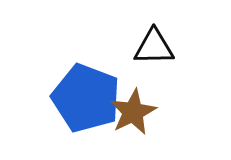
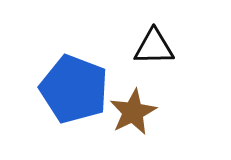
blue pentagon: moved 12 px left, 9 px up
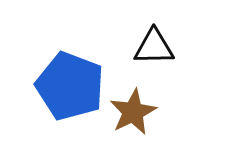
blue pentagon: moved 4 px left, 3 px up
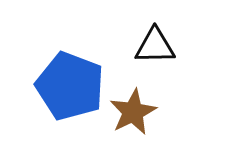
black triangle: moved 1 px right, 1 px up
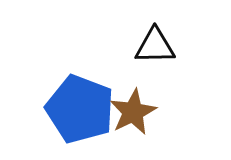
blue pentagon: moved 10 px right, 23 px down
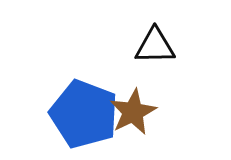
blue pentagon: moved 4 px right, 5 px down
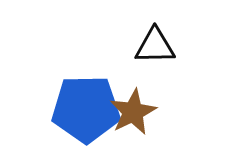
blue pentagon: moved 2 px right, 5 px up; rotated 22 degrees counterclockwise
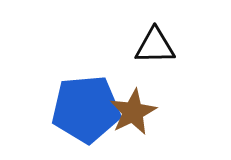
blue pentagon: rotated 4 degrees counterclockwise
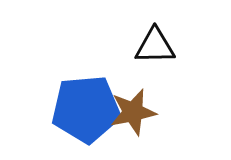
brown star: rotated 15 degrees clockwise
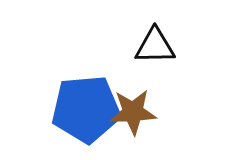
brown star: rotated 9 degrees clockwise
